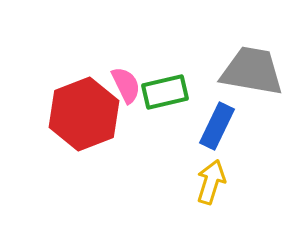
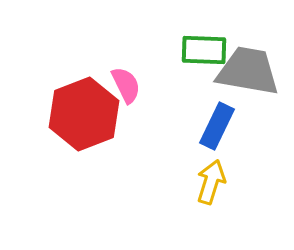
gray trapezoid: moved 4 px left
green rectangle: moved 39 px right, 42 px up; rotated 15 degrees clockwise
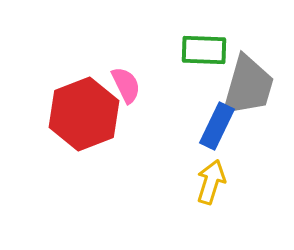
gray trapezoid: moved 15 px down; rotated 96 degrees clockwise
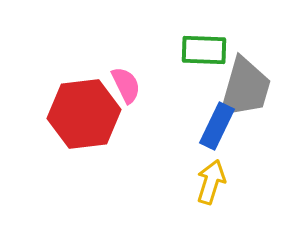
gray trapezoid: moved 3 px left, 2 px down
red hexagon: rotated 14 degrees clockwise
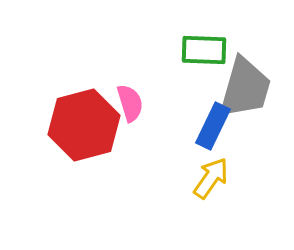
pink semicircle: moved 4 px right, 18 px down; rotated 9 degrees clockwise
red hexagon: moved 11 px down; rotated 8 degrees counterclockwise
blue rectangle: moved 4 px left
yellow arrow: moved 4 px up; rotated 18 degrees clockwise
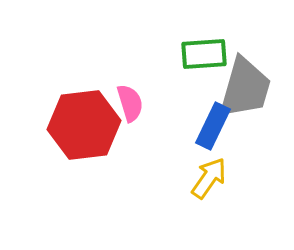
green rectangle: moved 4 px down; rotated 6 degrees counterclockwise
red hexagon: rotated 8 degrees clockwise
yellow arrow: moved 2 px left
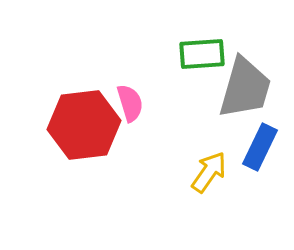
green rectangle: moved 2 px left
blue rectangle: moved 47 px right, 21 px down
yellow arrow: moved 6 px up
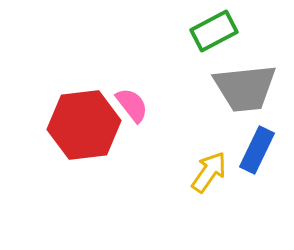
green rectangle: moved 12 px right, 23 px up; rotated 24 degrees counterclockwise
gray trapezoid: rotated 68 degrees clockwise
pink semicircle: moved 2 px right, 2 px down; rotated 21 degrees counterclockwise
blue rectangle: moved 3 px left, 3 px down
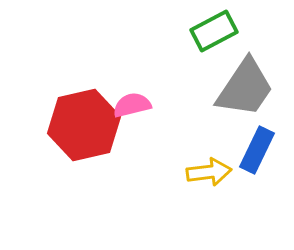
gray trapezoid: rotated 50 degrees counterclockwise
pink semicircle: rotated 66 degrees counterclockwise
red hexagon: rotated 6 degrees counterclockwise
yellow arrow: rotated 48 degrees clockwise
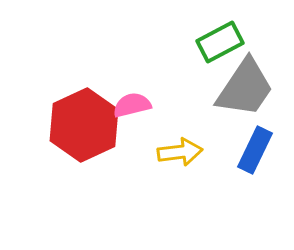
green rectangle: moved 6 px right, 11 px down
red hexagon: rotated 12 degrees counterclockwise
blue rectangle: moved 2 px left
yellow arrow: moved 29 px left, 20 px up
